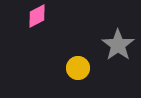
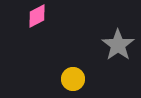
yellow circle: moved 5 px left, 11 px down
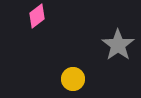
pink diamond: rotated 10 degrees counterclockwise
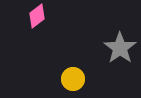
gray star: moved 2 px right, 3 px down
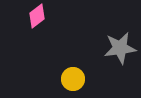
gray star: rotated 28 degrees clockwise
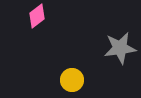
yellow circle: moved 1 px left, 1 px down
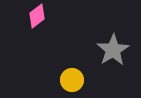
gray star: moved 7 px left, 2 px down; rotated 24 degrees counterclockwise
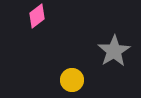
gray star: moved 1 px right, 1 px down
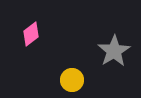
pink diamond: moved 6 px left, 18 px down
